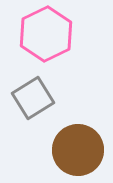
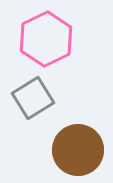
pink hexagon: moved 5 px down
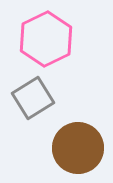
brown circle: moved 2 px up
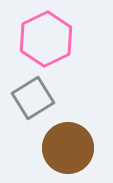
brown circle: moved 10 px left
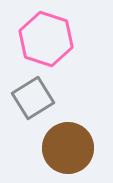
pink hexagon: rotated 16 degrees counterclockwise
